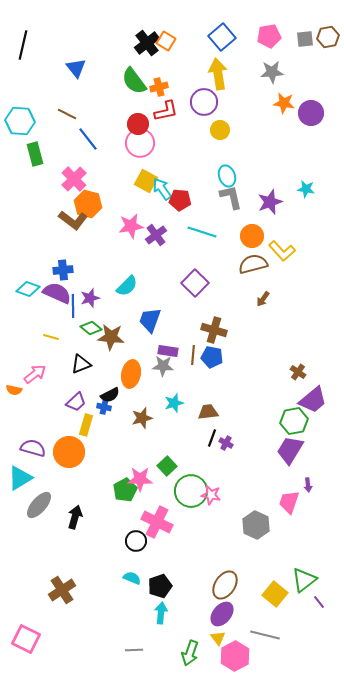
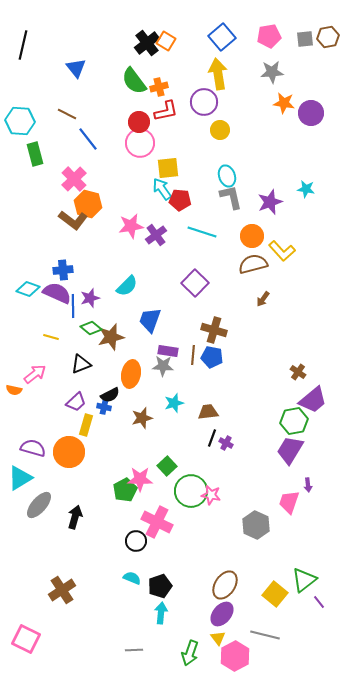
red circle at (138, 124): moved 1 px right, 2 px up
yellow square at (146, 181): moved 22 px right, 13 px up; rotated 35 degrees counterclockwise
brown star at (111, 337): rotated 20 degrees counterclockwise
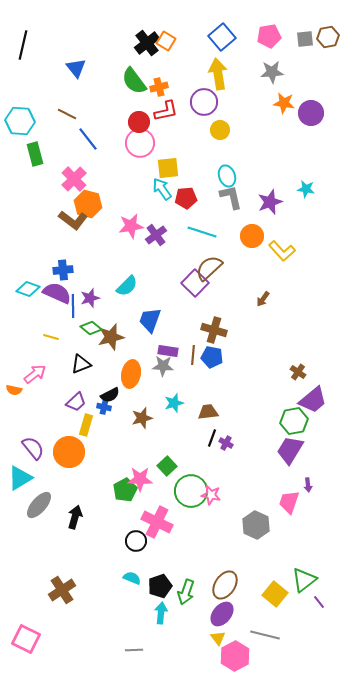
red pentagon at (180, 200): moved 6 px right, 2 px up; rotated 10 degrees counterclockwise
brown semicircle at (253, 264): moved 44 px left, 4 px down; rotated 28 degrees counterclockwise
purple semicircle at (33, 448): rotated 35 degrees clockwise
green arrow at (190, 653): moved 4 px left, 61 px up
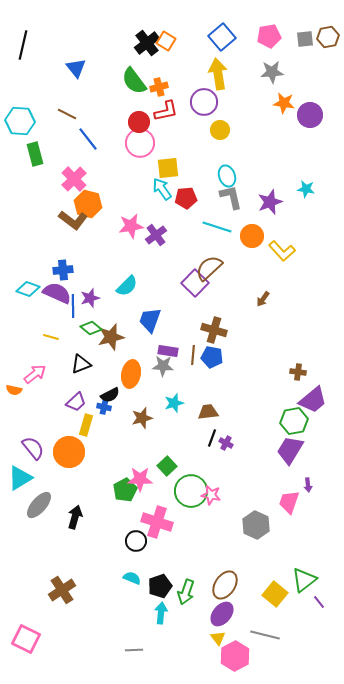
purple circle at (311, 113): moved 1 px left, 2 px down
cyan line at (202, 232): moved 15 px right, 5 px up
brown cross at (298, 372): rotated 28 degrees counterclockwise
pink cross at (157, 522): rotated 8 degrees counterclockwise
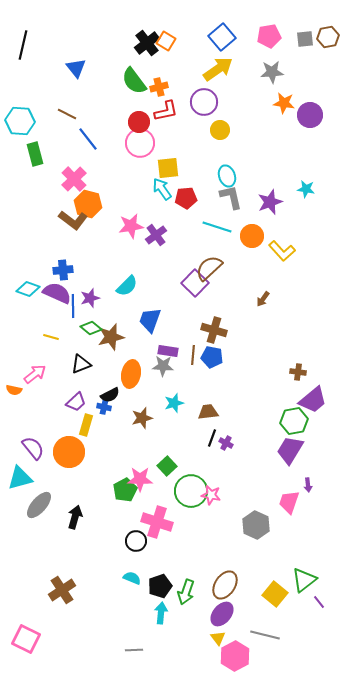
yellow arrow at (218, 74): moved 5 px up; rotated 64 degrees clockwise
cyan triangle at (20, 478): rotated 16 degrees clockwise
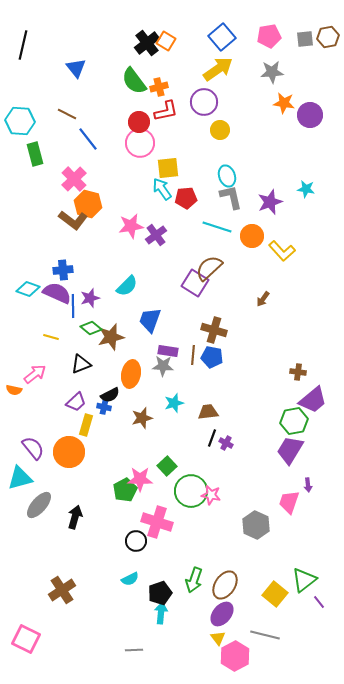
purple square at (195, 283): rotated 12 degrees counterclockwise
cyan semicircle at (132, 578): moved 2 px left, 1 px down; rotated 132 degrees clockwise
black pentagon at (160, 586): moved 7 px down
green arrow at (186, 592): moved 8 px right, 12 px up
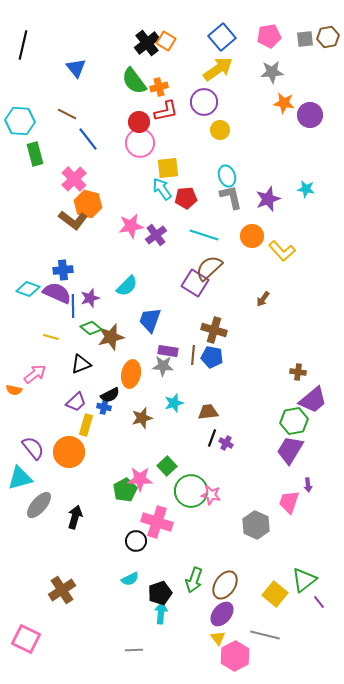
purple star at (270, 202): moved 2 px left, 3 px up
cyan line at (217, 227): moved 13 px left, 8 px down
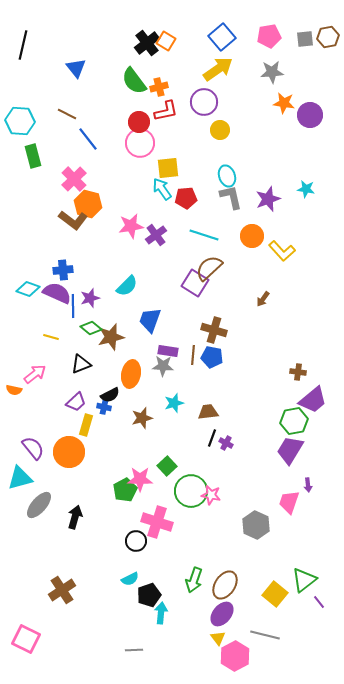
green rectangle at (35, 154): moved 2 px left, 2 px down
black pentagon at (160, 593): moved 11 px left, 2 px down
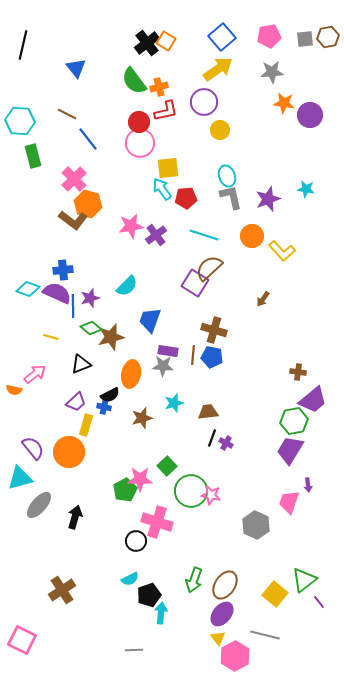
pink square at (26, 639): moved 4 px left, 1 px down
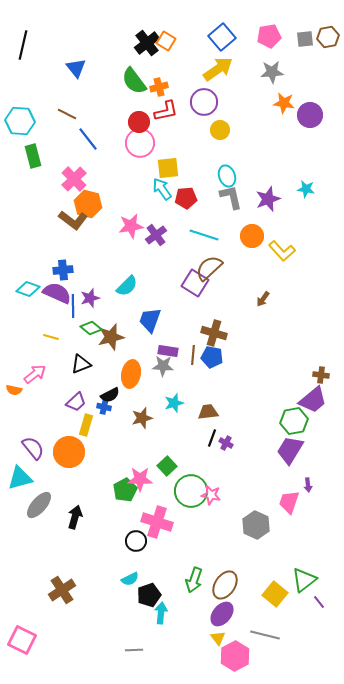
brown cross at (214, 330): moved 3 px down
brown cross at (298, 372): moved 23 px right, 3 px down
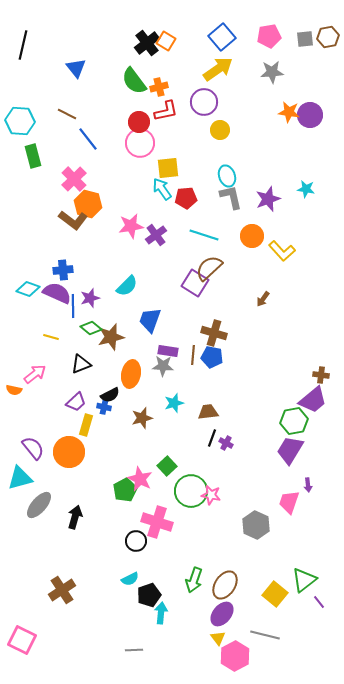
orange star at (284, 103): moved 5 px right, 9 px down
pink star at (140, 479): rotated 25 degrees clockwise
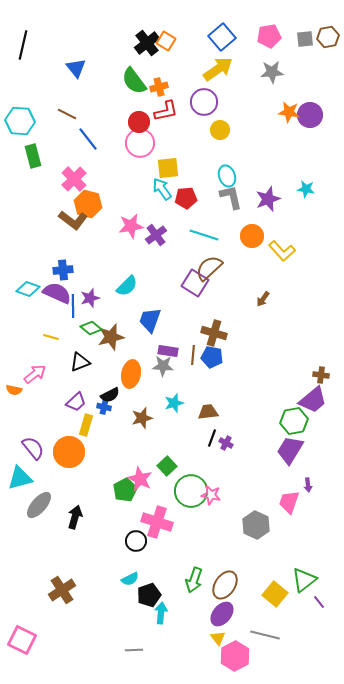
black triangle at (81, 364): moved 1 px left, 2 px up
